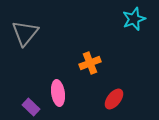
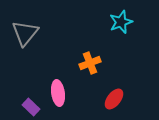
cyan star: moved 13 px left, 3 px down
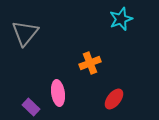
cyan star: moved 3 px up
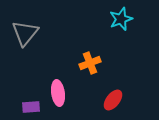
red ellipse: moved 1 px left, 1 px down
purple rectangle: rotated 48 degrees counterclockwise
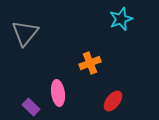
red ellipse: moved 1 px down
purple rectangle: rotated 48 degrees clockwise
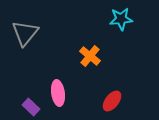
cyan star: rotated 15 degrees clockwise
orange cross: moved 7 px up; rotated 30 degrees counterclockwise
red ellipse: moved 1 px left
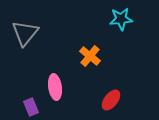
pink ellipse: moved 3 px left, 6 px up
red ellipse: moved 1 px left, 1 px up
purple rectangle: rotated 24 degrees clockwise
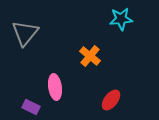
purple rectangle: rotated 42 degrees counterclockwise
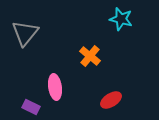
cyan star: rotated 20 degrees clockwise
red ellipse: rotated 20 degrees clockwise
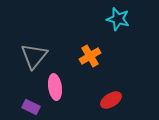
cyan star: moved 3 px left
gray triangle: moved 9 px right, 23 px down
orange cross: rotated 20 degrees clockwise
